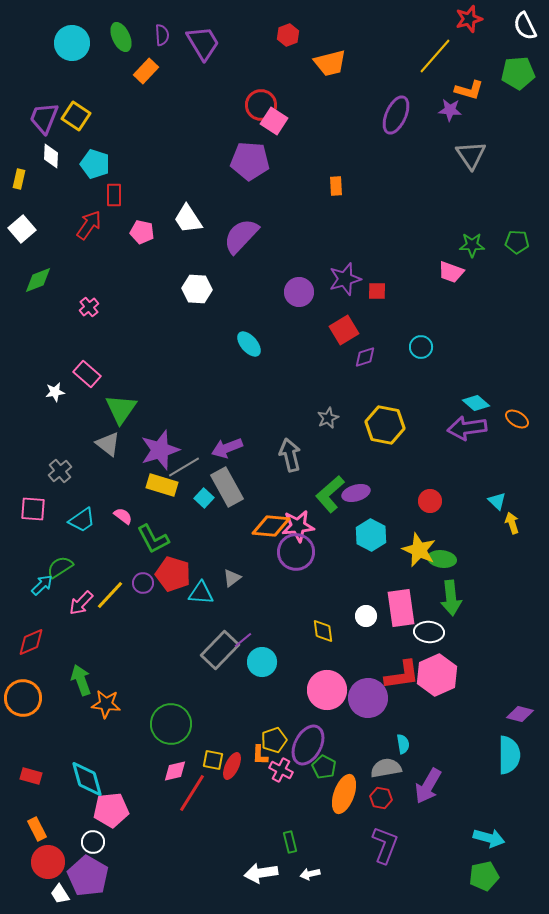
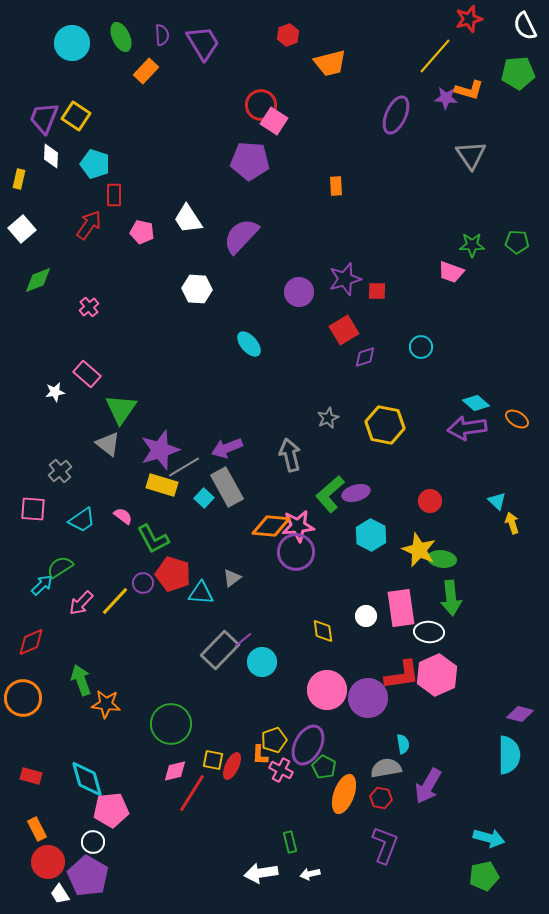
purple star at (450, 110): moved 4 px left, 12 px up
yellow line at (110, 595): moved 5 px right, 6 px down
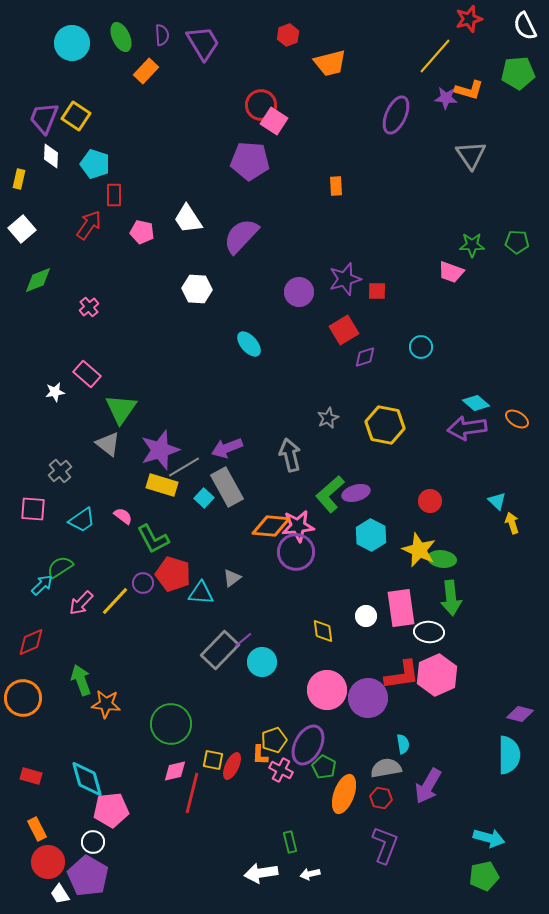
red line at (192, 793): rotated 18 degrees counterclockwise
